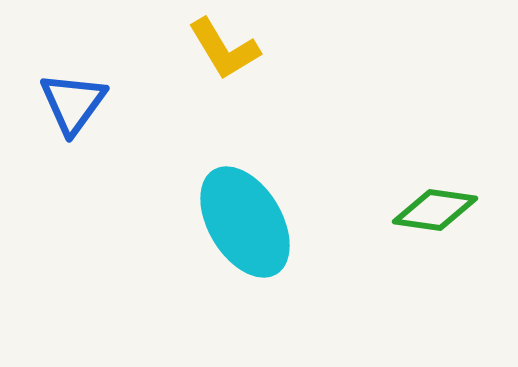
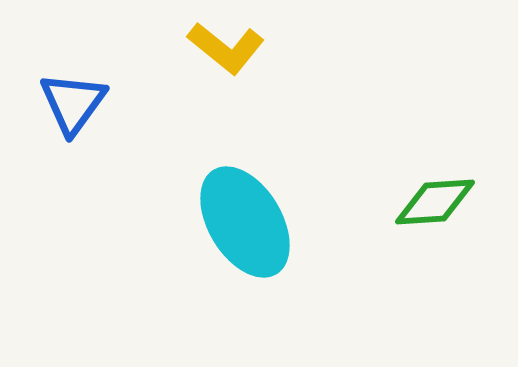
yellow L-shape: moved 2 px right, 1 px up; rotated 20 degrees counterclockwise
green diamond: moved 8 px up; rotated 12 degrees counterclockwise
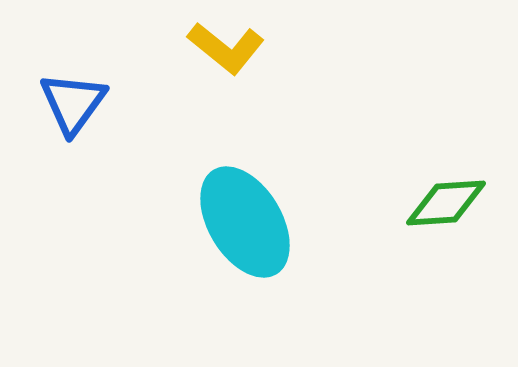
green diamond: moved 11 px right, 1 px down
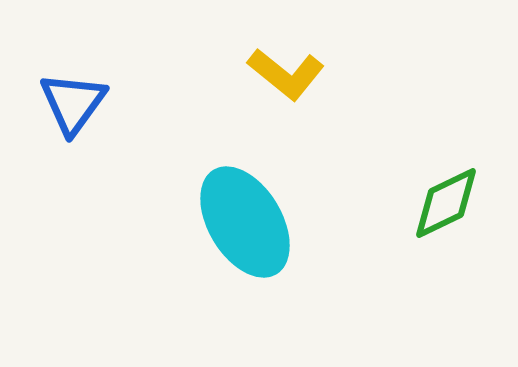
yellow L-shape: moved 60 px right, 26 px down
green diamond: rotated 22 degrees counterclockwise
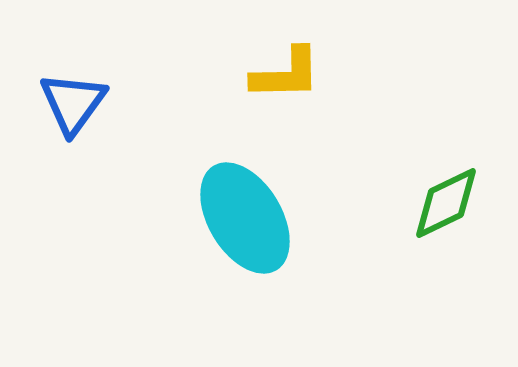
yellow L-shape: rotated 40 degrees counterclockwise
cyan ellipse: moved 4 px up
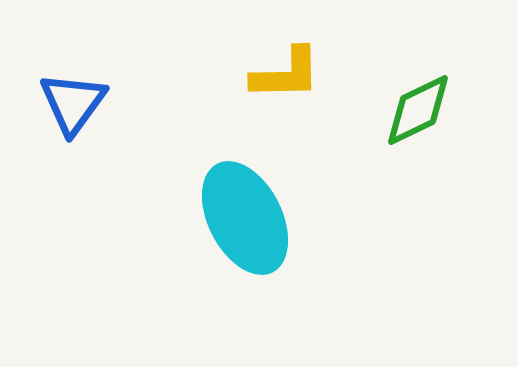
green diamond: moved 28 px left, 93 px up
cyan ellipse: rotated 4 degrees clockwise
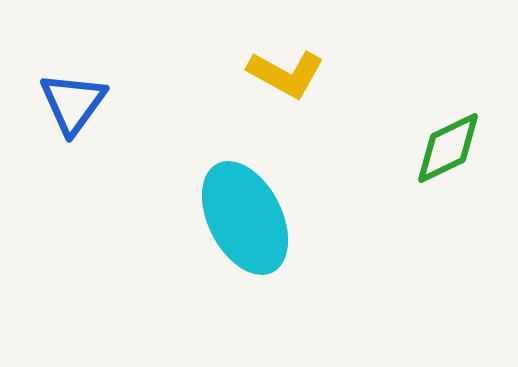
yellow L-shape: rotated 30 degrees clockwise
green diamond: moved 30 px right, 38 px down
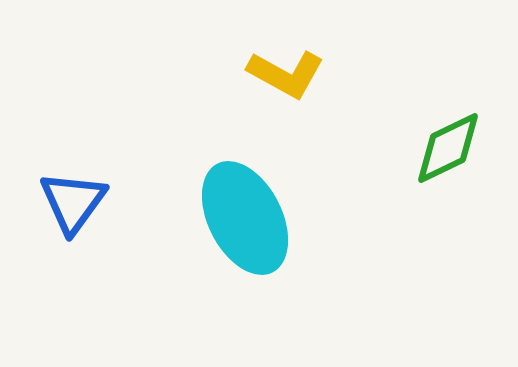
blue triangle: moved 99 px down
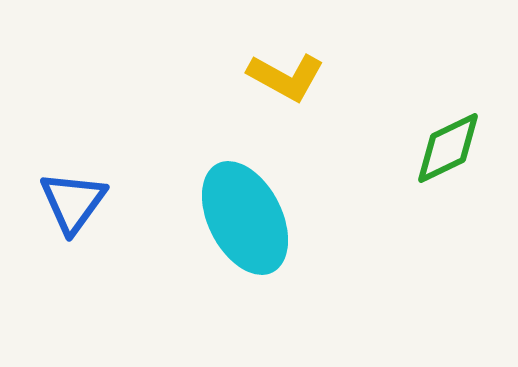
yellow L-shape: moved 3 px down
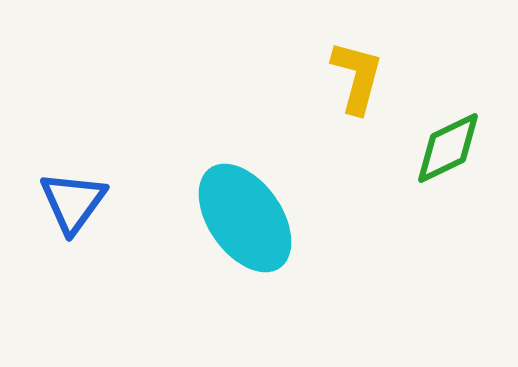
yellow L-shape: moved 71 px right; rotated 104 degrees counterclockwise
cyan ellipse: rotated 8 degrees counterclockwise
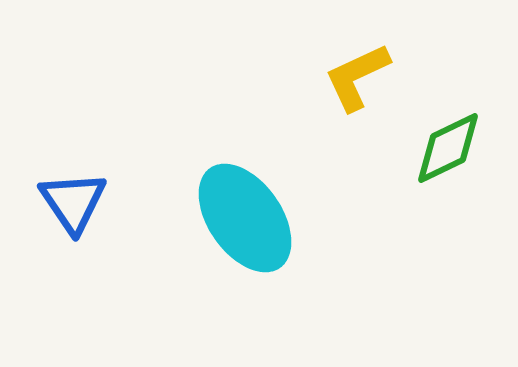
yellow L-shape: rotated 130 degrees counterclockwise
blue triangle: rotated 10 degrees counterclockwise
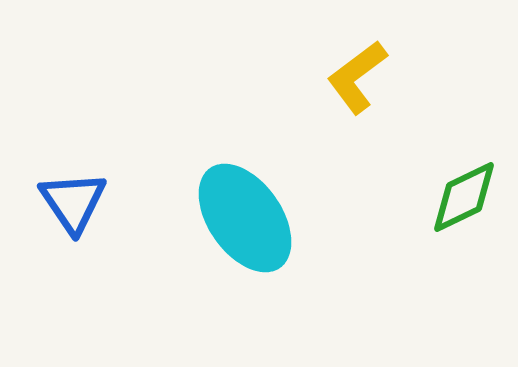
yellow L-shape: rotated 12 degrees counterclockwise
green diamond: moved 16 px right, 49 px down
